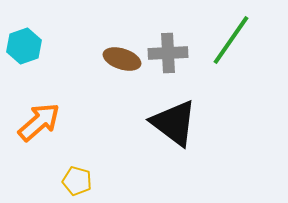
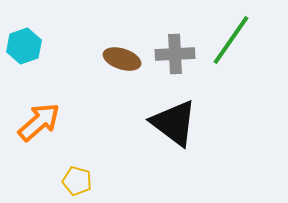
gray cross: moved 7 px right, 1 px down
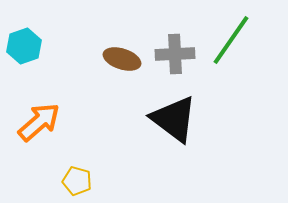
black triangle: moved 4 px up
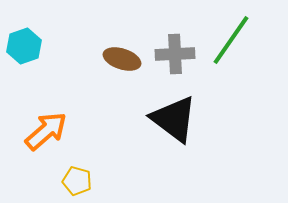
orange arrow: moved 7 px right, 9 px down
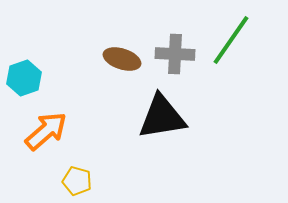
cyan hexagon: moved 32 px down
gray cross: rotated 6 degrees clockwise
black triangle: moved 12 px left, 2 px up; rotated 46 degrees counterclockwise
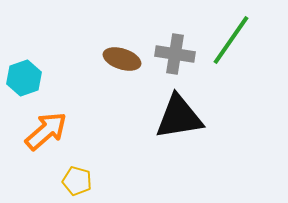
gray cross: rotated 6 degrees clockwise
black triangle: moved 17 px right
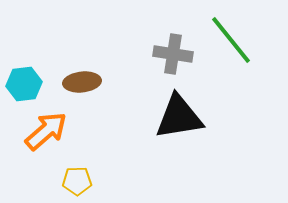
green line: rotated 74 degrees counterclockwise
gray cross: moved 2 px left
brown ellipse: moved 40 px left, 23 px down; rotated 24 degrees counterclockwise
cyan hexagon: moved 6 px down; rotated 12 degrees clockwise
yellow pentagon: rotated 16 degrees counterclockwise
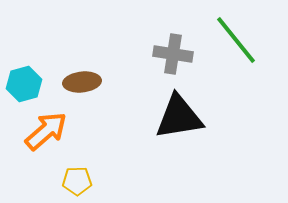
green line: moved 5 px right
cyan hexagon: rotated 8 degrees counterclockwise
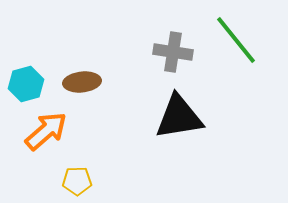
gray cross: moved 2 px up
cyan hexagon: moved 2 px right
